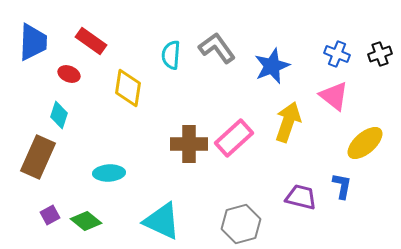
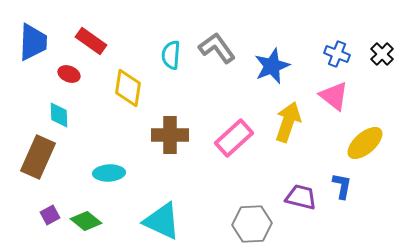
black cross: moved 2 px right; rotated 25 degrees counterclockwise
cyan diamond: rotated 20 degrees counterclockwise
brown cross: moved 19 px left, 9 px up
gray hexagon: moved 11 px right; rotated 12 degrees clockwise
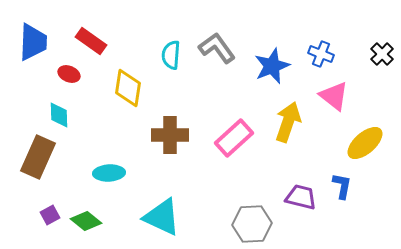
blue cross: moved 16 px left
cyan triangle: moved 4 px up
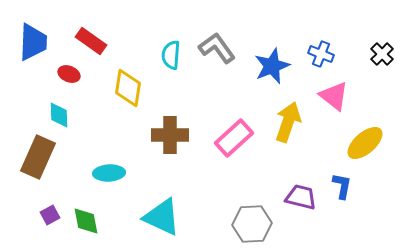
green diamond: rotated 40 degrees clockwise
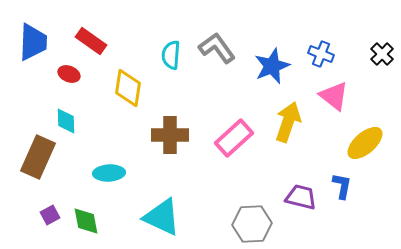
cyan diamond: moved 7 px right, 6 px down
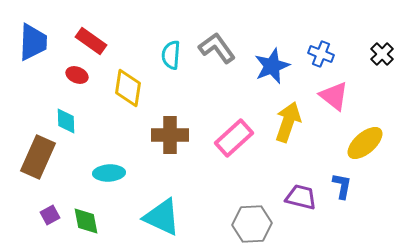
red ellipse: moved 8 px right, 1 px down
